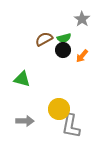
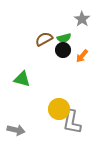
gray arrow: moved 9 px left, 9 px down; rotated 12 degrees clockwise
gray L-shape: moved 1 px right, 4 px up
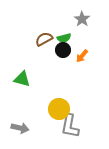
gray L-shape: moved 2 px left, 4 px down
gray arrow: moved 4 px right, 2 px up
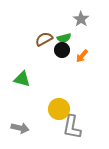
gray star: moved 1 px left
black circle: moved 1 px left
gray L-shape: moved 2 px right, 1 px down
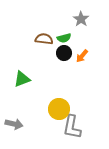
brown semicircle: rotated 36 degrees clockwise
black circle: moved 2 px right, 3 px down
green triangle: rotated 36 degrees counterclockwise
gray arrow: moved 6 px left, 4 px up
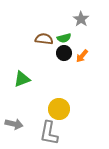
gray L-shape: moved 23 px left, 6 px down
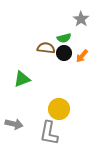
brown semicircle: moved 2 px right, 9 px down
